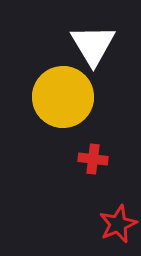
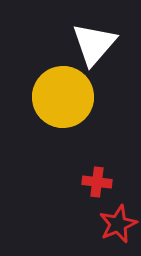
white triangle: moved 1 px right, 1 px up; rotated 12 degrees clockwise
red cross: moved 4 px right, 23 px down
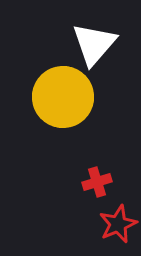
red cross: rotated 24 degrees counterclockwise
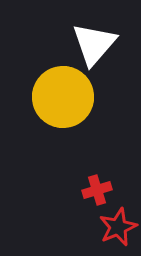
red cross: moved 8 px down
red star: moved 3 px down
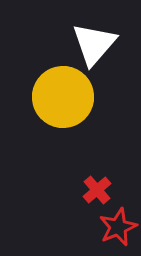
red cross: rotated 24 degrees counterclockwise
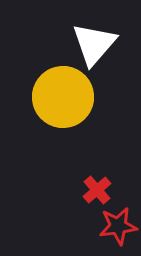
red star: moved 1 px up; rotated 15 degrees clockwise
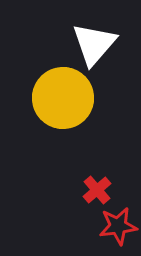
yellow circle: moved 1 px down
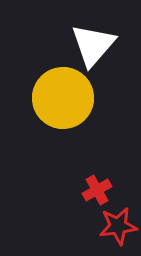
white triangle: moved 1 px left, 1 px down
red cross: rotated 12 degrees clockwise
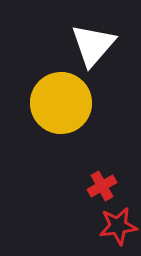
yellow circle: moved 2 px left, 5 px down
red cross: moved 5 px right, 4 px up
